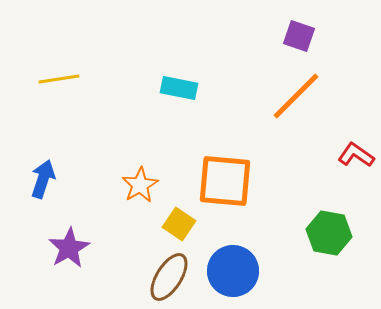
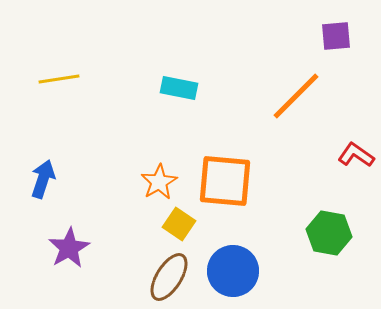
purple square: moved 37 px right; rotated 24 degrees counterclockwise
orange star: moved 19 px right, 3 px up
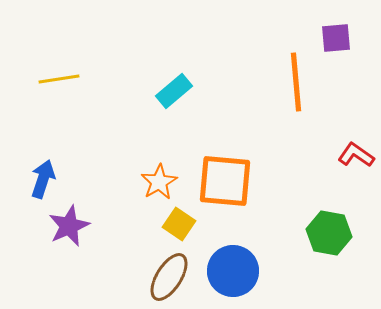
purple square: moved 2 px down
cyan rectangle: moved 5 px left, 3 px down; rotated 51 degrees counterclockwise
orange line: moved 14 px up; rotated 50 degrees counterclockwise
purple star: moved 22 px up; rotated 6 degrees clockwise
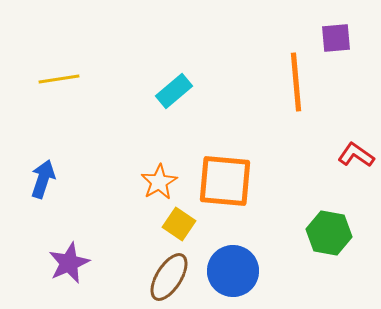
purple star: moved 37 px down
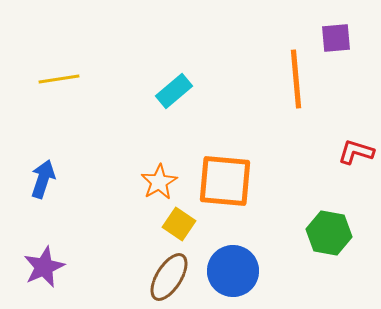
orange line: moved 3 px up
red L-shape: moved 3 px up; rotated 18 degrees counterclockwise
purple star: moved 25 px left, 4 px down
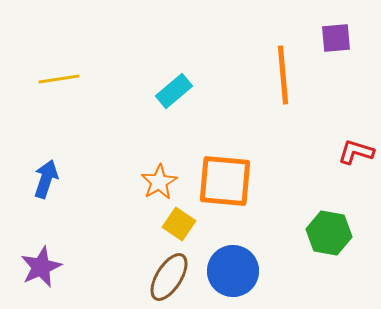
orange line: moved 13 px left, 4 px up
blue arrow: moved 3 px right
purple star: moved 3 px left
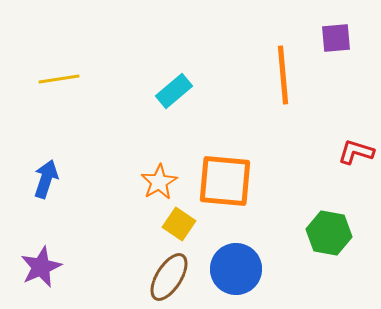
blue circle: moved 3 px right, 2 px up
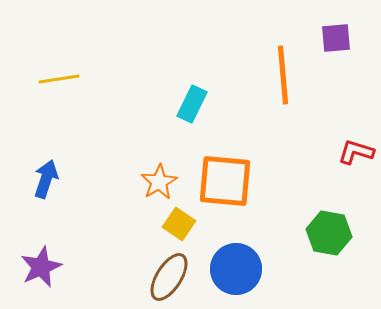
cyan rectangle: moved 18 px right, 13 px down; rotated 24 degrees counterclockwise
